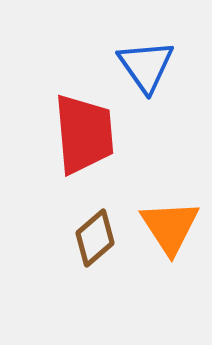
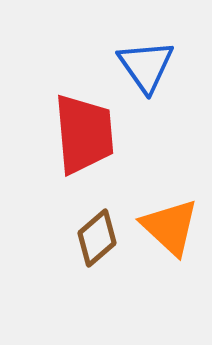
orange triangle: rotated 14 degrees counterclockwise
brown diamond: moved 2 px right
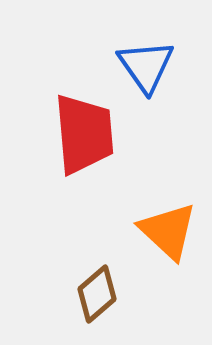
orange triangle: moved 2 px left, 4 px down
brown diamond: moved 56 px down
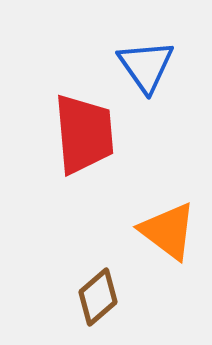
orange triangle: rotated 6 degrees counterclockwise
brown diamond: moved 1 px right, 3 px down
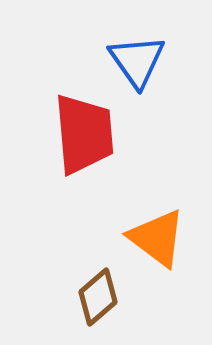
blue triangle: moved 9 px left, 5 px up
orange triangle: moved 11 px left, 7 px down
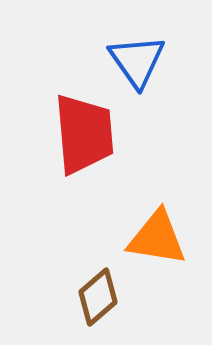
orange triangle: rotated 28 degrees counterclockwise
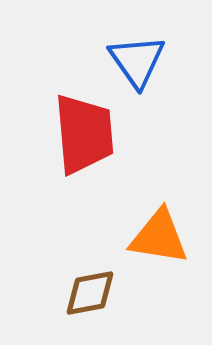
orange triangle: moved 2 px right, 1 px up
brown diamond: moved 8 px left, 4 px up; rotated 30 degrees clockwise
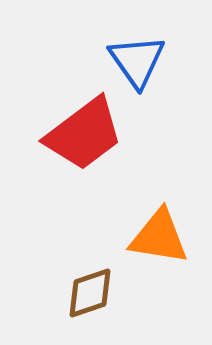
red trapezoid: rotated 58 degrees clockwise
brown diamond: rotated 8 degrees counterclockwise
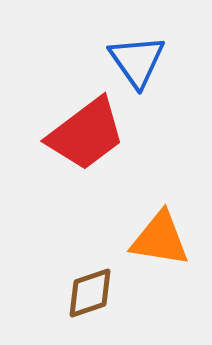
red trapezoid: moved 2 px right
orange triangle: moved 1 px right, 2 px down
